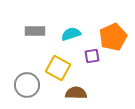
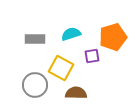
gray rectangle: moved 8 px down
orange pentagon: rotated 8 degrees clockwise
yellow square: moved 3 px right
gray circle: moved 8 px right
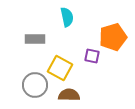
cyan semicircle: moved 4 px left, 17 px up; rotated 96 degrees clockwise
purple square: rotated 21 degrees clockwise
yellow square: moved 1 px left
brown semicircle: moved 7 px left, 2 px down
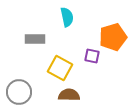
gray circle: moved 16 px left, 7 px down
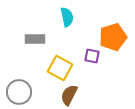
brown semicircle: rotated 65 degrees counterclockwise
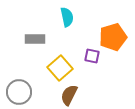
yellow square: rotated 20 degrees clockwise
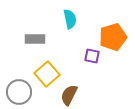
cyan semicircle: moved 3 px right, 2 px down
yellow square: moved 13 px left, 6 px down
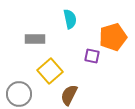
yellow square: moved 3 px right, 3 px up
gray circle: moved 2 px down
